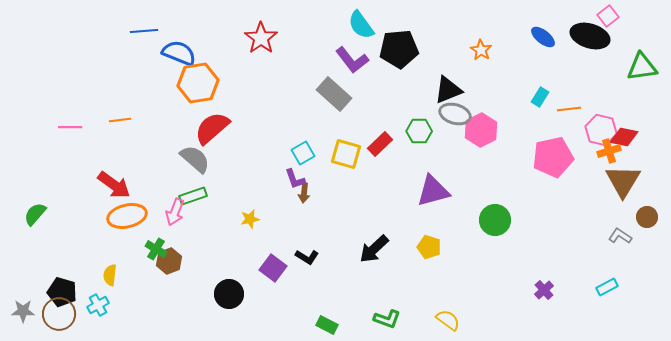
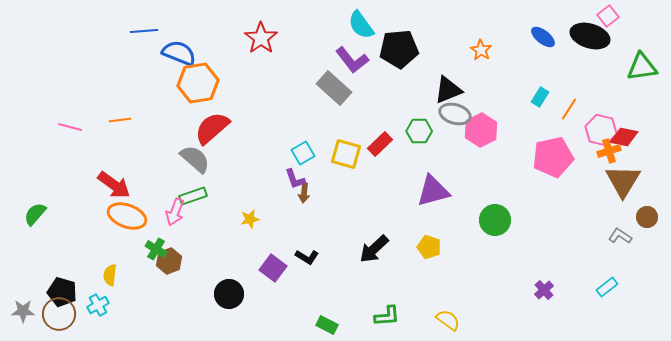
gray rectangle at (334, 94): moved 6 px up
orange line at (569, 109): rotated 50 degrees counterclockwise
pink line at (70, 127): rotated 15 degrees clockwise
orange ellipse at (127, 216): rotated 33 degrees clockwise
cyan rectangle at (607, 287): rotated 10 degrees counterclockwise
green L-shape at (387, 319): moved 3 px up; rotated 24 degrees counterclockwise
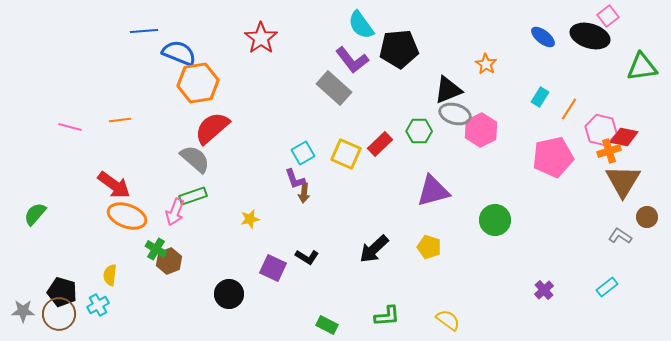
orange star at (481, 50): moved 5 px right, 14 px down
yellow square at (346, 154): rotated 8 degrees clockwise
purple square at (273, 268): rotated 12 degrees counterclockwise
